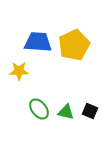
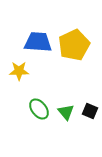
green triangle: rotated 36 degrees clockwise
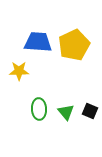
green ellipse: rotated 35 degrees clockwise
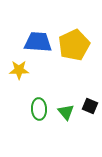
yellow star: moved 1 px up
black square: moved 5 px up
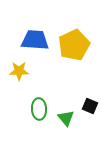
blue trapezoid: moved 3 px left, 2 px up
yellow star: moved 1 px down
green triangle: moved 6 px down
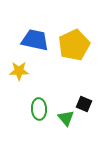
blue trapezoid: rotated 8 degrees clockwise
black square: moved 6 px left, 2 px up
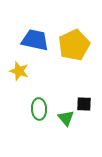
yellow star: rotated 18 degrees clockwise
black square: rotated 21 degrees counterclockwise
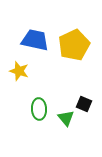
black square: rotated 21 degrees clockwise
